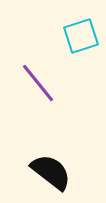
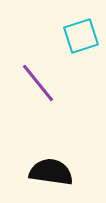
black semicircle: rotated 30 degrees counterclockwise
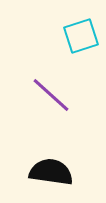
purple line: moved 13 px right, 12 px down; rotated 9 degrees counterclockwise
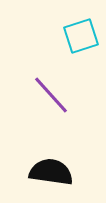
purple line: rotated 6 degrees clockwise
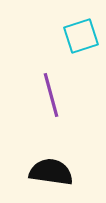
purple line: rotated 27 degrees clockwise
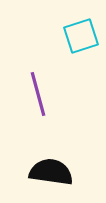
purple line: moved 13 px left, 1 px up
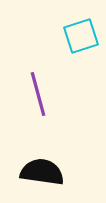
black semicircle: moved 9 px left
